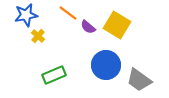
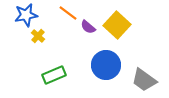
yellow square: rotated 12 degrees clockwise
gray trapezoid: moved 5 px right
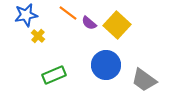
purple semicircle: moved 1 px right, 4 px up
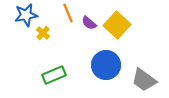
orange line: rotated 30 degrees clockwise
yellow cross: moved 5 px right, 3 px up
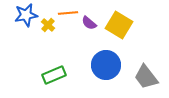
orange line: rotated 72 degrees counterclockwise
yellow square: moved 2 px right; rotated 12 degrees counterclockwise
yellow cross: moved 5 px right, 8 px up
gray trapezoid: moved 2 px right, 3 px up; rotated 16 degrees clockwise
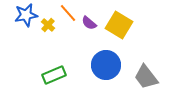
orange line: rotated 54 degrees clockwise
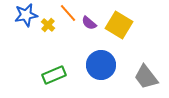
blue circle: moved 5 px left
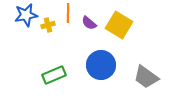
orange line: rotated 42 degrees clockwise
yellow cross: rotated 32 degrees clockwise
gray trapezoid: rotated 16 degrees counterclockwise
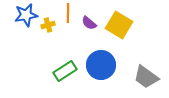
green rectangle: moved 11 px right, 4 px up; rotated 10 degrees counterclockwise
